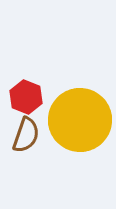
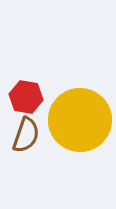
red hexagon: rotated 12 degrees counterclockwise
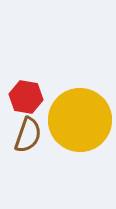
brown semicircle: moved 2 px right
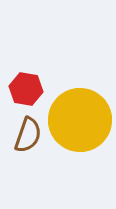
red hexagon: moved 8 px up
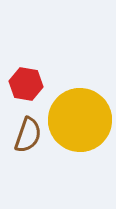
red hexagon: moved 5 px up
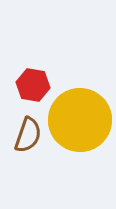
red hexagon: moved 7 px right, 1 px down
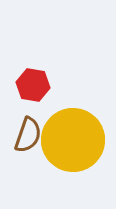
yellow circle: moved 7 px left, 20 px down
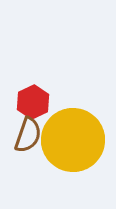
red hexagon: moved 17 px down; rotated 24 degrees clockwise
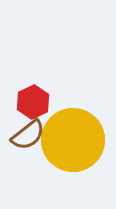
brown semicircle: rotated 33 degrees clockwise
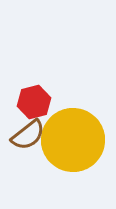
red hexagon: moved 1 px right; rotated 12 degrees clockwise
